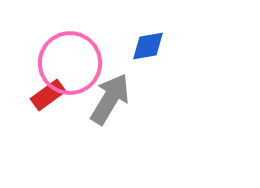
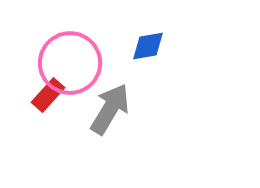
red rectangle: rotated 12 degrees counterclockwise
gray arrow: moved 10 px down
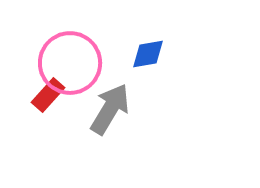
blue diamond: moved 8 px down
